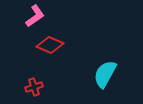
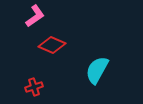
red diamond: moved 2 px right
cyan semicircle: moved 8 px left, 4 px up
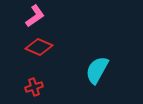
red diamond: moved 13 px left, 2 px down
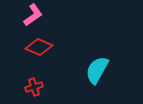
pink L-shape: moved 2 px left, 1 px up
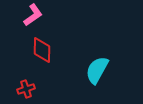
red diamond: moved 3 px right, 3 px down; rotated 68 degrees clockwise
red cross: moved 8 px left, 2 px down
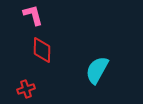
pink L-shape: rotated 70 degrees counterclockwise
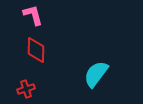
red diamond: moved 6 px left
cyan semicircle: moved 1 px left, 4 px down; rotated 8 degrees clockwise
